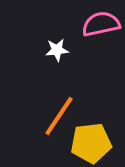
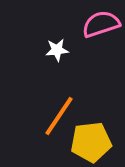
pink semicircle: rotated 6 degrees counterclockwise
yellow pentagon: moved 1 px up
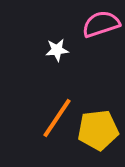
orange line: moved 2 px left, 2 px down
yellow pentagon: moved 7 px right, 12 px up
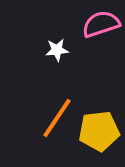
yellow pentagon: moved 1 px right, 1 px down
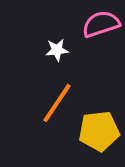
orange line: moved 15 px up
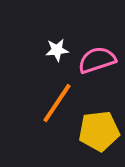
pink semicircle: moved 4 px left, 36 px down
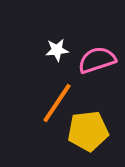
yellow pentagon: moved 11 px left
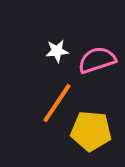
white star: moved 1 px down
yellow pentagon: moved 3 px right; rotated 12 degrees clockwise
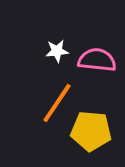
pink semicircle: rotated 24 degrees clockwise
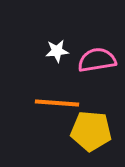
pink semicircle: rotated 15 degrees counterclockwise
orange line: rotated 60 degrees clockwise
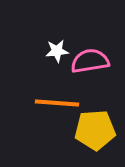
pink semicircle: moved 7 px left, 1 px down
yellow pentagon: moved 4 px right, 1 px up; rotated 9 degrees counterclockwise
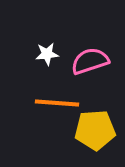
white star: moved 10 px left, 3 px down
pink semicircle: rotated 9 degrees counterclockwise
